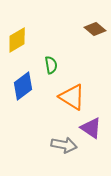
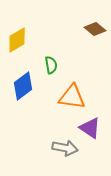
orange triangle: rotated 24 degrees counterclockwise
purple triangle: moved 1 px left
gray arrow: moved 1 px right, 3 px down
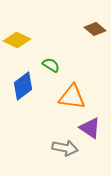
yellow diamond: rotated 56 degrees clockwise
green semicircle: rotated 48 degrees counterclockwise
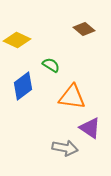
brown diamond: moved 11 px left
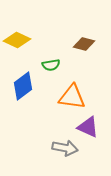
brown diamond: moved 15 px down; rotated 25 degrees counterclockwise
green semicircle: rotated 138 degrees clockwise
purple triangle: moved 2 px left, 1 px up; rotated 10 degrees counterclockwise
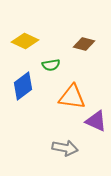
yellow diamond: moved 8 px right, 1 px down
purple triangle: moved 8 px right, 6 px up
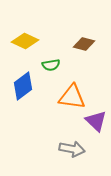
purple triangle: rotated 20 degrees clockwise
gray arrow: moved 7 px right, 1 px down
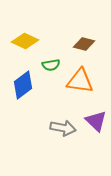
blue diamond: moved 1 px up
orange triangle: moved 8 px right, 16 px up
gray arrow: moved 9 px left, 21 px up
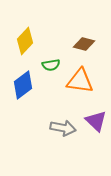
yellow diamond: rotated 72 degrees counterclockwise
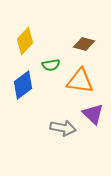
purple triangle: moved 3 px left, 7 px up
